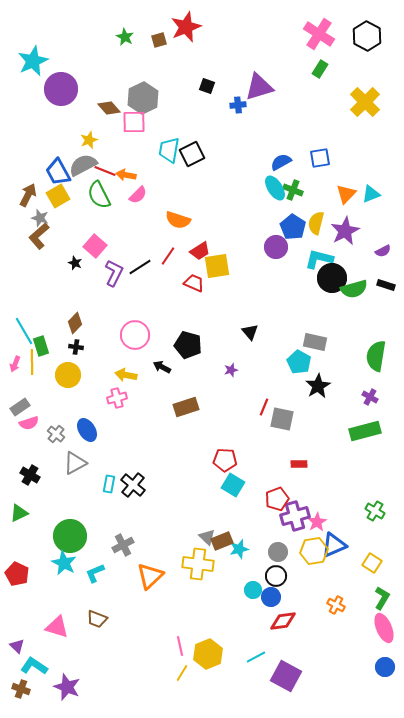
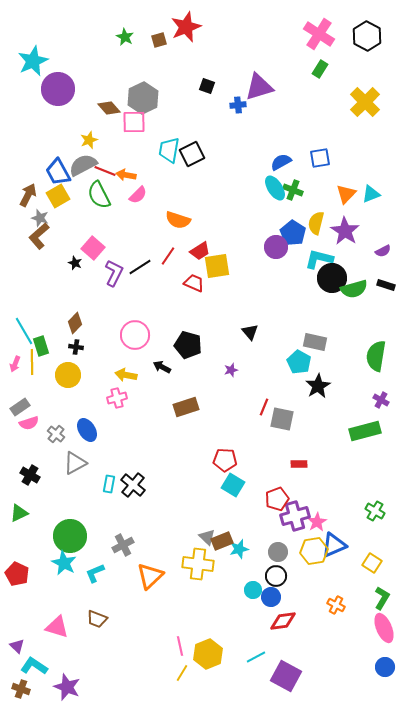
purple circle at (61, 89): moved 3 px left
blue pentagon at (293, 227): moved 6 px down
purple star at (345, 231): rotated 12 degrees counterclockwise
pink square at (95, 246): moved 2 px left, 2 px down
purple cross at (370, 397): moved 11 px right, 3 px down
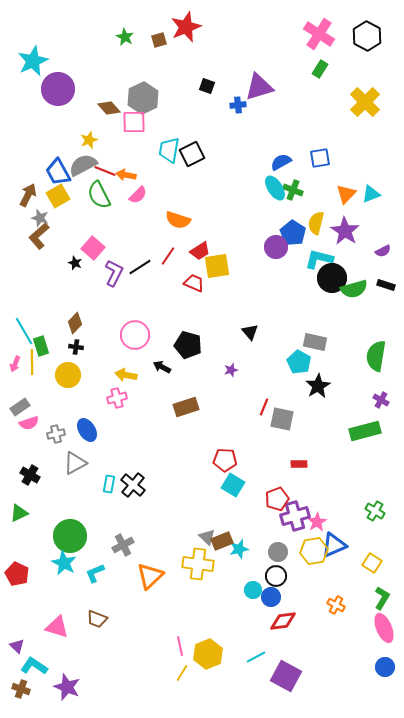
gray cross at (56, 434): rotated 36 degrees clockwise
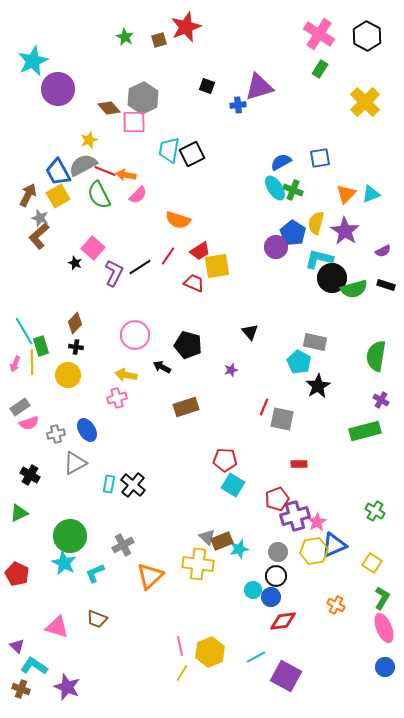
yellow hexagon at (208, 654): moved 2 px right, 2 px up
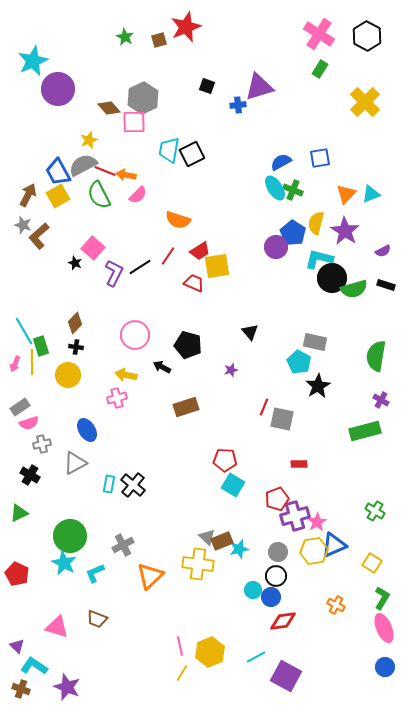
gray star at (40, 218): moved 17 px left, 7 px down
gray cross at (56, 434): moved 14 px left, 10 px down
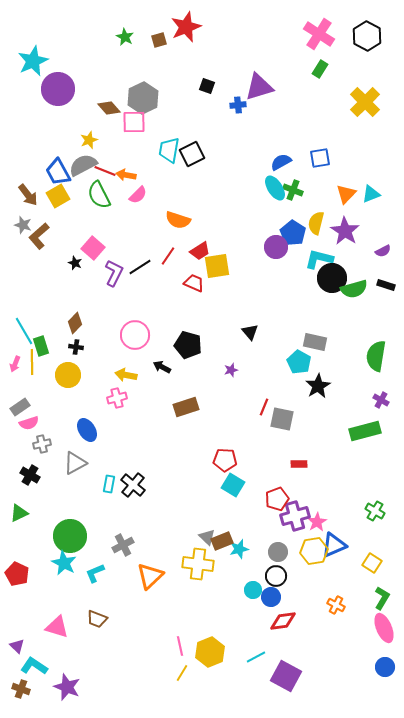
brown arrow at (28, 195): rotated 115 degrees clockwise
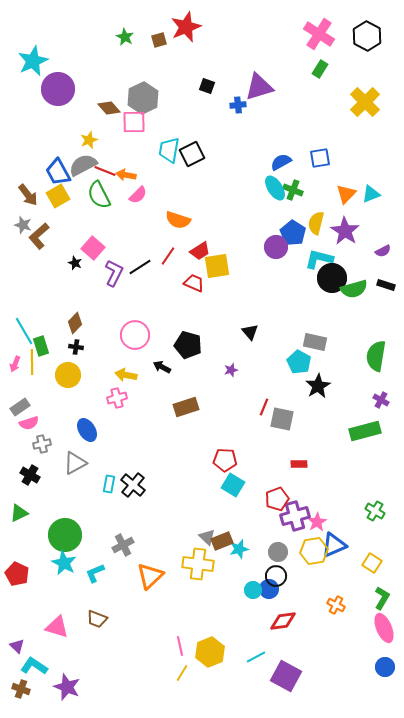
green circle at (70, 536): moved 5 px left, 1 px up
blue circle at (271, 597): moved 2 px left, 8 px up
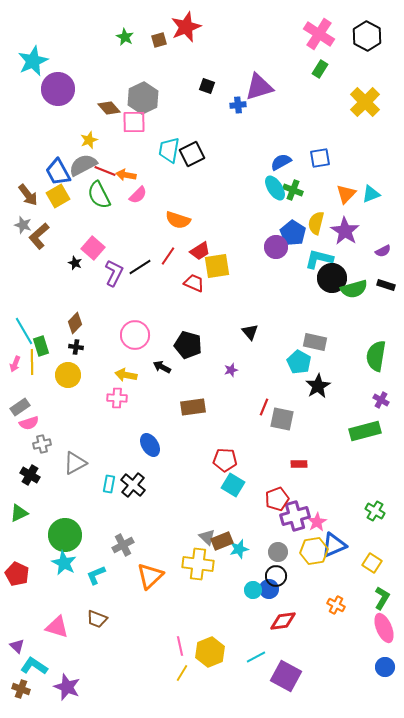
pink cross at (117, 398): rotated 18 degrees clockwise
brown rectangle at (186, 407): moved 7 px right; rotated 10 degrees clockwise
blue ellipse at (87, 430): moved 63 px right, 15 px down
cyan L-shape at (95, 573): moved 1 px right, 2 px down
